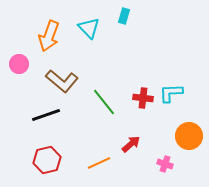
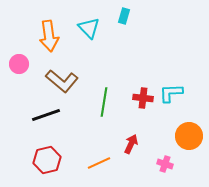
orange arrow: rotated 28 degrees counterclockwise
green line: rotated 48 degrees clockwise
red arrow: rotated 24 degrees counterclockwise
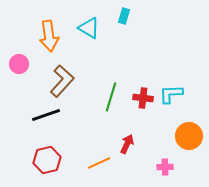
cyan triangle: rotated 15 degrees counterclockwise
brown L-shape: rotated 88 degrees counterclockwise
cyan L-shape: moved 1 px down
green line: moved 7 px right, 5 px up; rotated 8 degrees clockwise
red arrow: moved 4 px left
pink cross: moved 3 px down; rotated 21 degrees counterclockwise
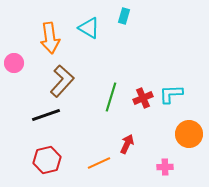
orange arrow: moved 1 px right, 2 px down
pink circle: moved 5 px left, 1 px up
red cross: rotated 30 degrees counterclockwise
orange circle: moved 2 px up
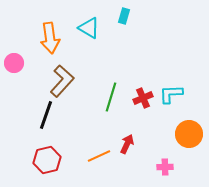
black line: rotated 52 degrees counterclockwise
orange line: moved 7 px up
